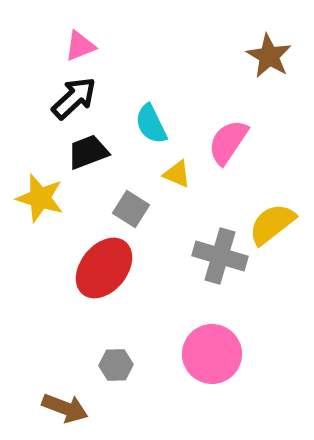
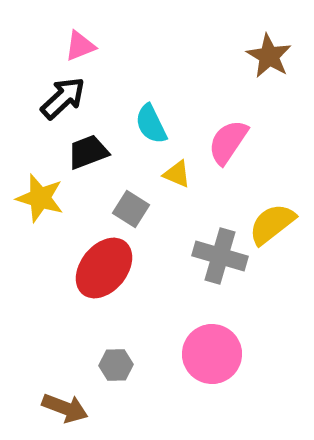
black arrow: moved 11 px left
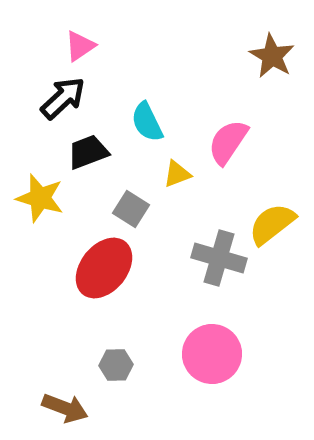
pink triangle: rotated 12 degrees counterclockwise
brown star: moved 3 px right
cyan semicircle: moved 4 px left, 2 px up
yellow triangle: rotated 44 degrees counterclockwise
gray cross: moved 1 px left, 2 px down
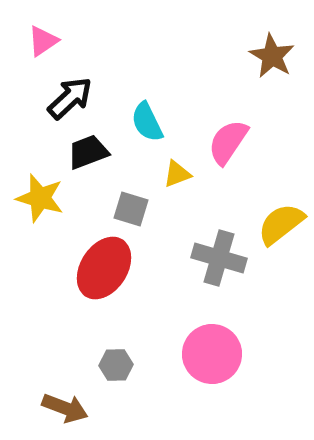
pink triangle: moved 37 px left, 5 px up
black arrow: moved 7 px right
gray square: rotated 15 degrees counterclockwise
yellow semicircle: moved 9 px right
red ellipse: rotated 6 degrees counterclockwise
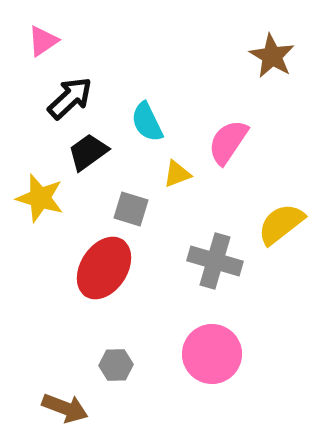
black trapezoid: rotated 15 degrees counterclockwise
gray cross: moved 4 px left, 3 px down
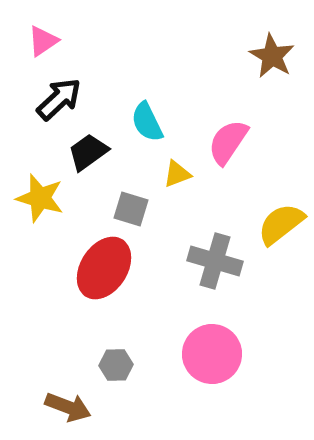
black arrow: moved 11 px left, 1 px down
brown arrow: moved 3 px right, 1 px up
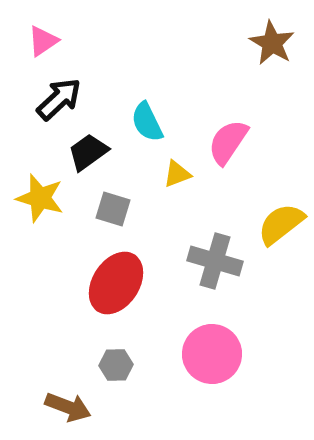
brown star: moved 13 px up
gray square: moved 18 px left
red ellipse: moved 12 px right, 15 px down
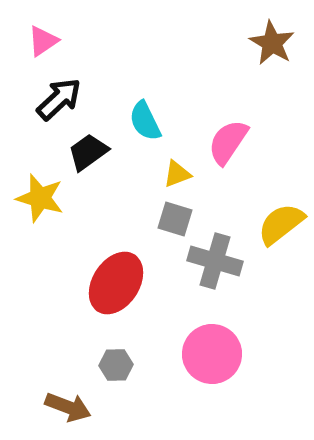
cyan semicircle: moved 2 px left, 1 px up
gray square: moved 62 px right, 10 px down
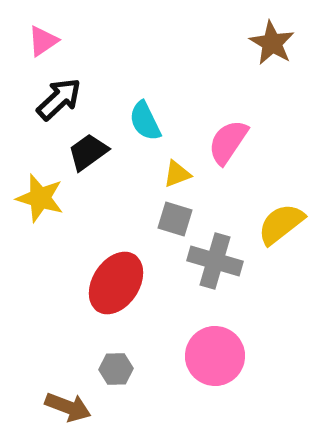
pink circle: moved 3 px right, 2 px down
gray hexagon: moved 4 px down
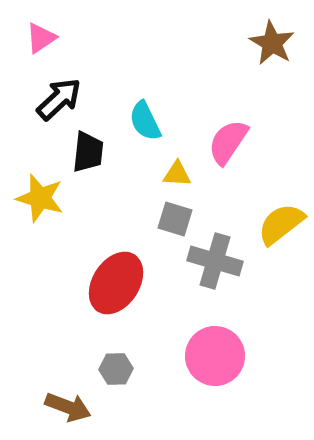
pink triangle: moved 2 px left, 3 px up
black trapezoid: rotated 132 degrees clockwise
yellow triangle: rotated 24 degrees clockwise
